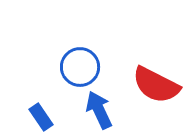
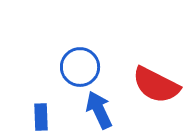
blue rectangle: rotated 32 degrees clockwise
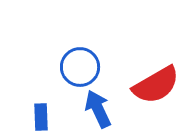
red semicircle: rotated 57 degrees counterclockwise
blue arrow: moved 1 px left, 1 px up
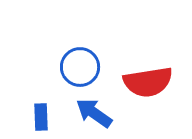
red semicircle: moved 8 px left, 3 px up; rotated 21 degrees clockwise
blue arrow: moved 4 px left, 4 px down; rotated 30 degrees counterclockwise
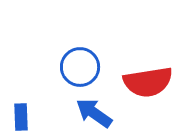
blue rectangle: moved 20 px left
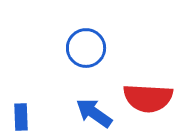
blue circle: moved 6 px right, 19 px up
red semicircle: moved 16 px down; rotated 12 degrees clockwise
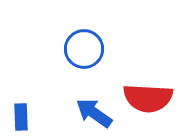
blue circle: moved 2 px left, 1 px down
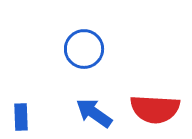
red semicircle: moved 7 px right, 11 px down
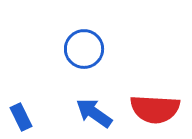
blue rectangle: rotated 24 degrees counterclockwise
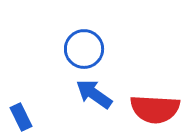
blue arrow: moved 19 px up
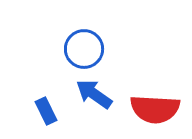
blue rectangle: moved 25 px right, 6 px up
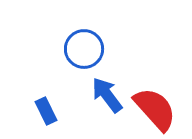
blue arrow: moved 13 px right, 1 px down; rotated 18 degrees clockwise
red semicircle: rotated 135 degrees counterclockwise
